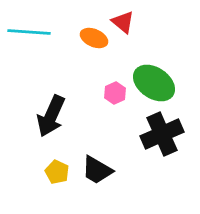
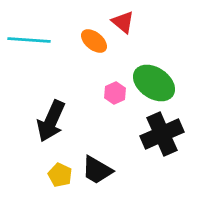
cyan line: moved 8 px down
orange ellipse: moved 3 px down; rotated 16 degrees clockwise
black arrow: moved 5 px down
yellow pentagon: moved 3 px right, 3 px down
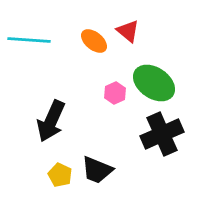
red triangle: moved 5 px right, 9 px down
black trapezoid: rotated 8 degrees counterclockwise
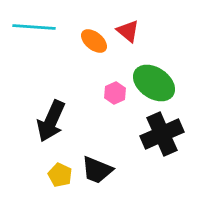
cyan line: moved 5 px right, 13 px up
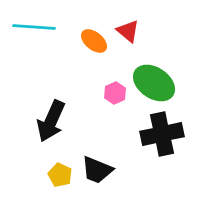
black cross: rotated 12 degrees clockwise
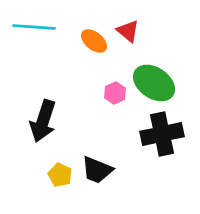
black arrow: moved 8 px left; rotated 6 degrees counterclockwise
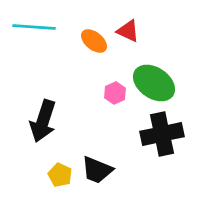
red triangle: rotated 15 degrees counterclockwise
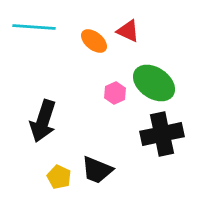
yellow pentagon: moved 1 px left, 2 px down
